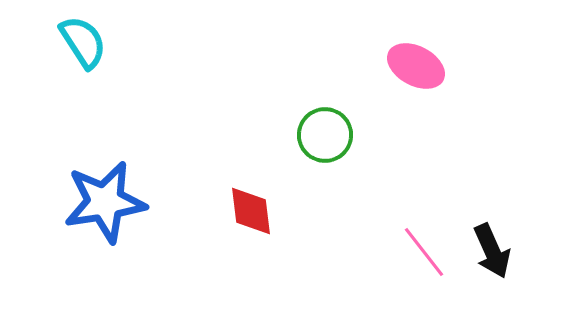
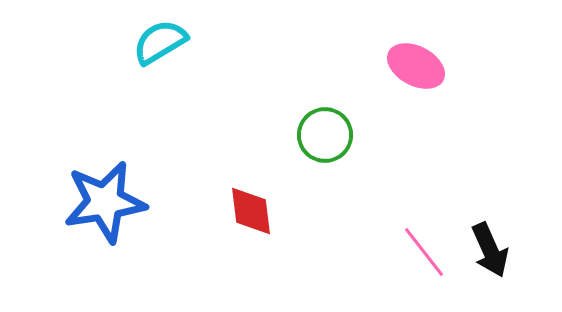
cyan semicircle: moved 77 px right; rotated 88 degrees counterclockwise
black arrow: moved 2 px left, 1 px up
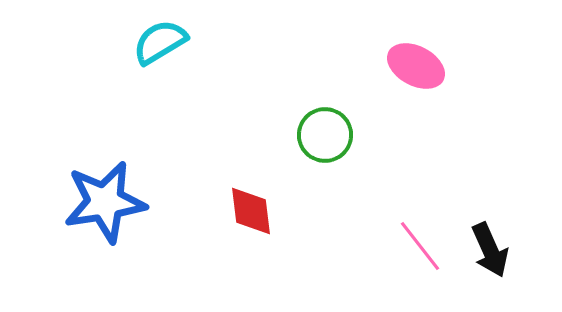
pink line: moved 4 px left, 6 px up
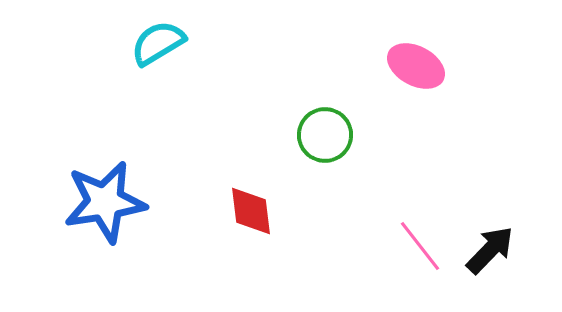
cyan semicircle: moved 2 px left, 1 px down
black arrow: rotated 112 degrees counterclockwise
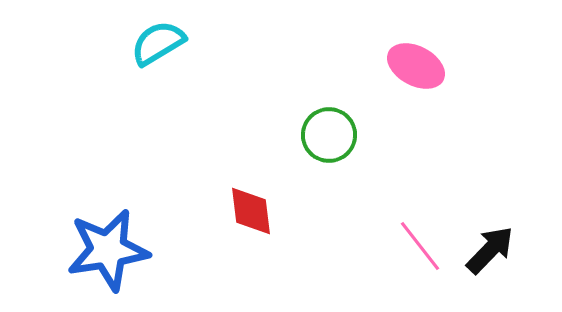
green circle: moved 4 px right
blue star: moved 3 px right, 48 px down
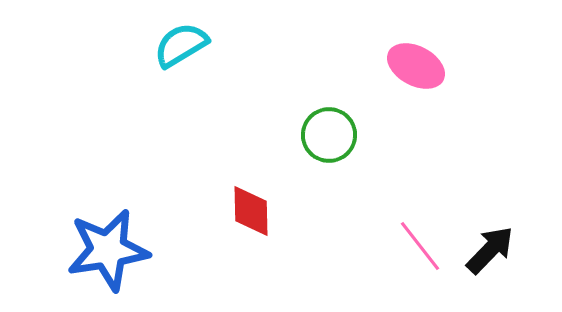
cyan semicircle: moved 23 px right, 2 px down
red diamond: rotated 6 degrees clockwise
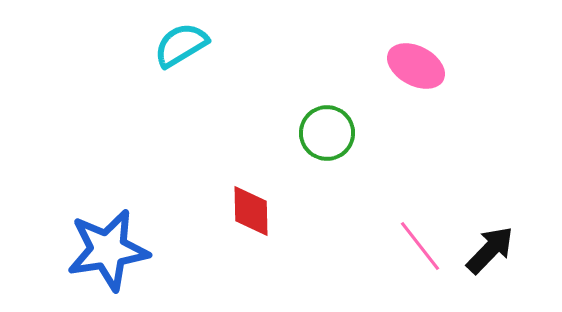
green circle: moved 2 px left, 2 px up
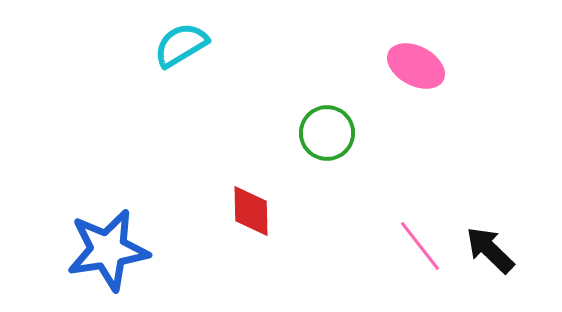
black arrow: rotated 90 degrees counterclockwise
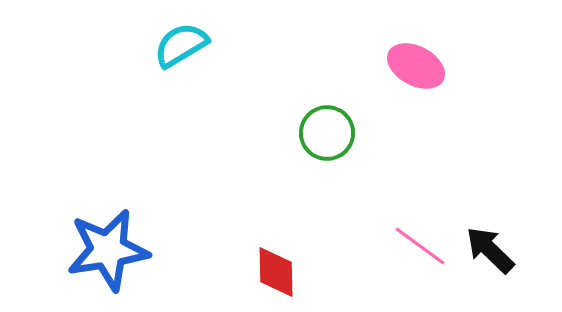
red diamond: moved 25 px right, 61 px down
pink line: rotated 16 degrees counterclockwise
